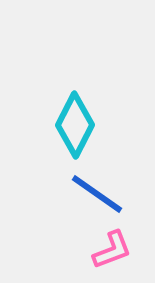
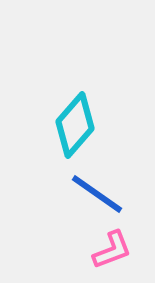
cyan diamond: rotated 14 degrees clockwise
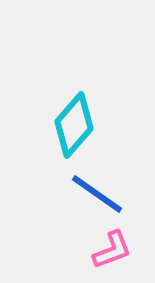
cyan diamond: moved 1 px left
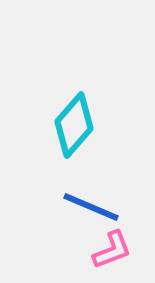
blue line: moved 6 px left, 13 px down; rotated 12 degrees counterclockwise
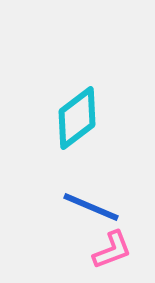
cyan diamond: moved 3 px right, 7 px up; rotated 12 degrees clockwise
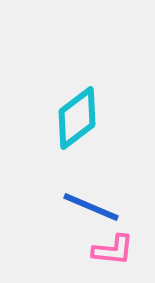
pink L-shape: moved 1 px right; rotated 27 degrees clockwise
